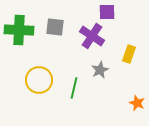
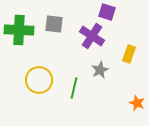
purple square: rotated 18 degrees clockwise
gray square: moved 1 px left, 3 px up
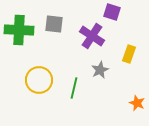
purple square: moved 5 px right
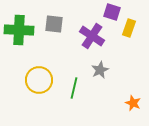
yellow rectangle: moved 26 px up
orange star: moved 4 px left
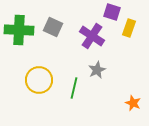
gray square: moved 1 px left, 3 px down; rotated 18 degrees clockwise
gray star: moved 3 px left
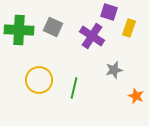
purple square: moved 3 px left
gray star: moved 17 px right; rotated 12 degrees clockwise
orange star: moved 3 px right, 7 px up
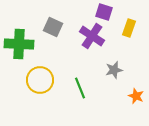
purple square: moved 5 px left
green cross: moved 14 px down
yellow circle: moved 1 px right
green line: moved 6 px right; rotated 35 degrees counterclockwise
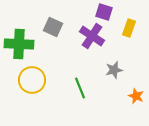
yellow circle: moved 8 px left
